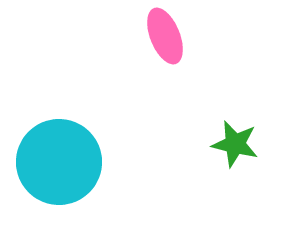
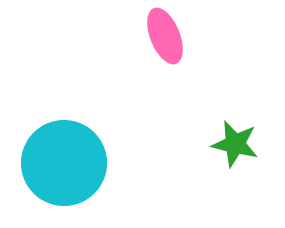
cyan circle: moved 5 px right, 1 px down
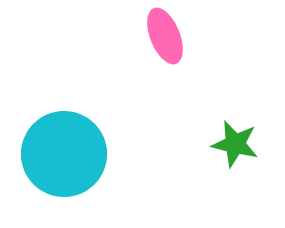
cyan circle: moved 9 px up
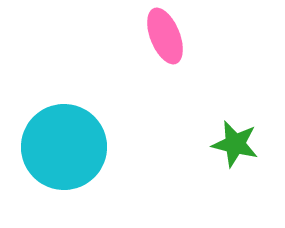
cyan circle: moved 7 px up
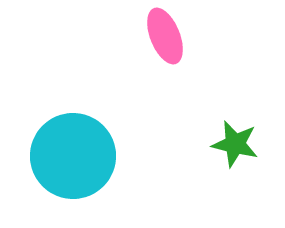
cyan circle: moved 9 px right, 9 px down
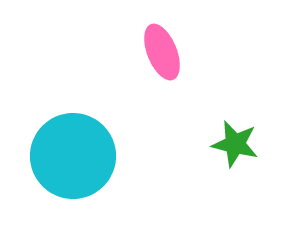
pink ellipse: moved 3 px left, 16 px down
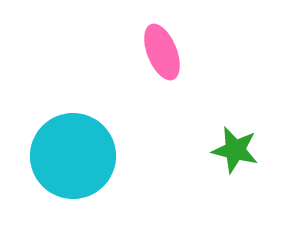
green star: moved 6 px down
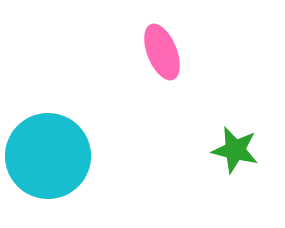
cyan circle: moved 25 px left
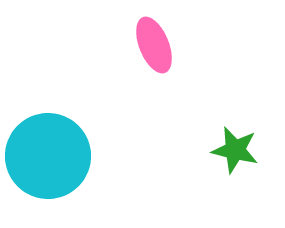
pink ellipse: moved 8 px left, 7 px up
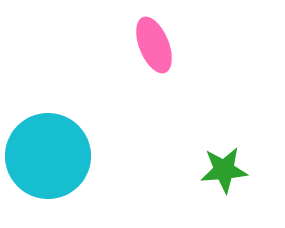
green star: moved 11 px left, 20 px down; rotated 18 degrees counterclockwise
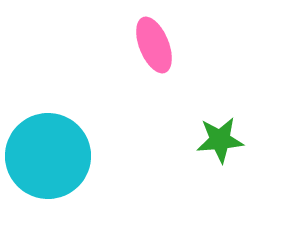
green star: moved 4 px left, 30 px up
